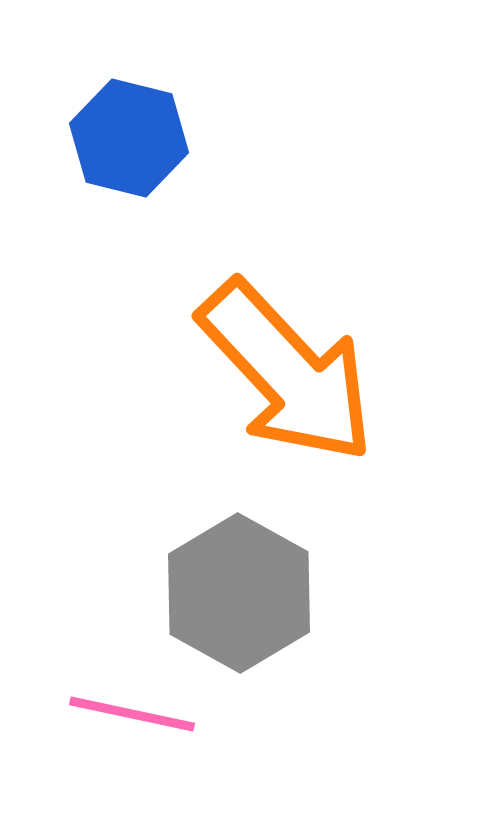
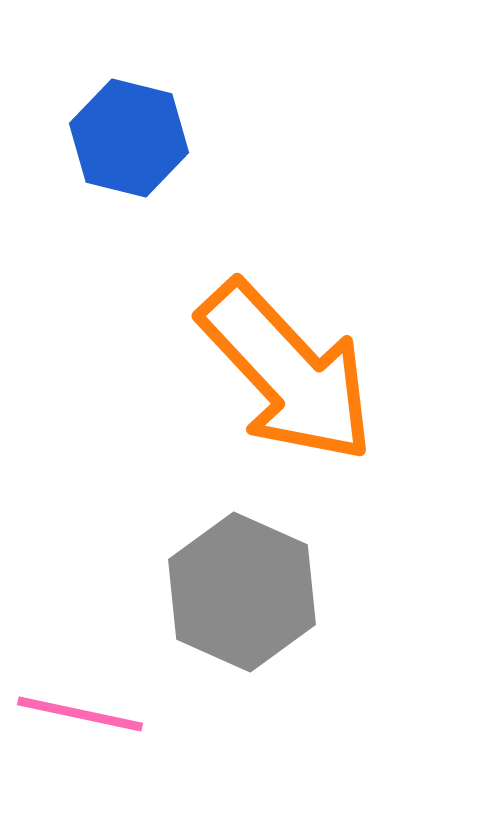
gray hexagon: moved 3 px right, 1 px up; rotated 5 degrees counterclockwise
pink line: moved 52 px left
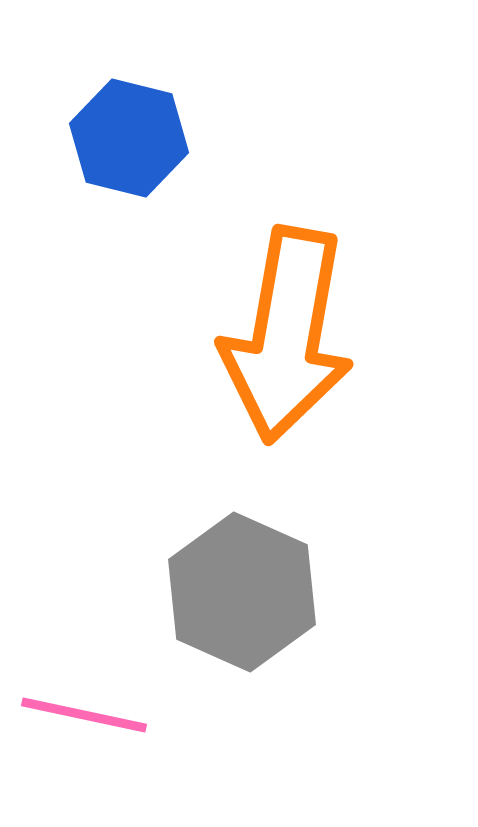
orange arrow: moved 37 px up; rotated 53 degrees clockwise
pink line: moved 4 px right, 1 px down
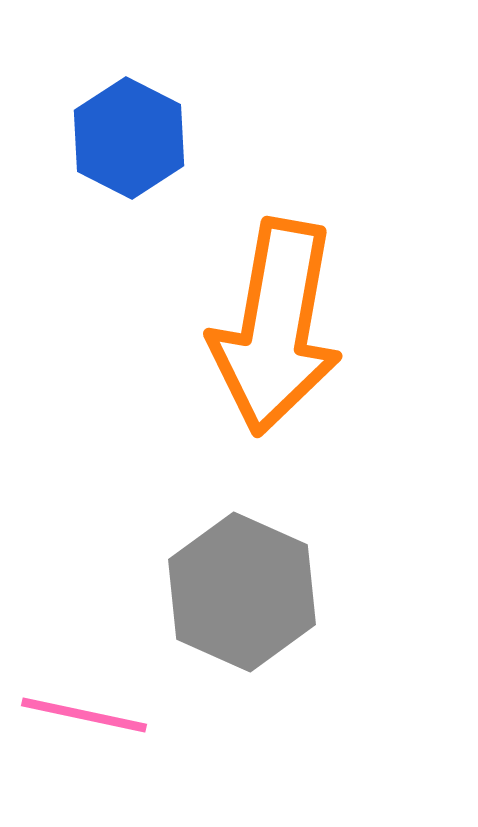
blue hexagon: rotated 13 degrees clockwise
orange arrow: moved 11 px left, 8 px up
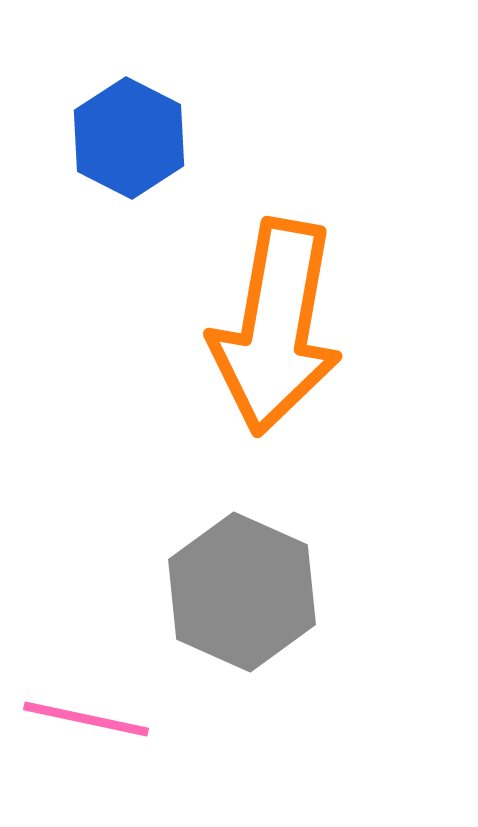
pink line: moved 2 px right, 4 px down
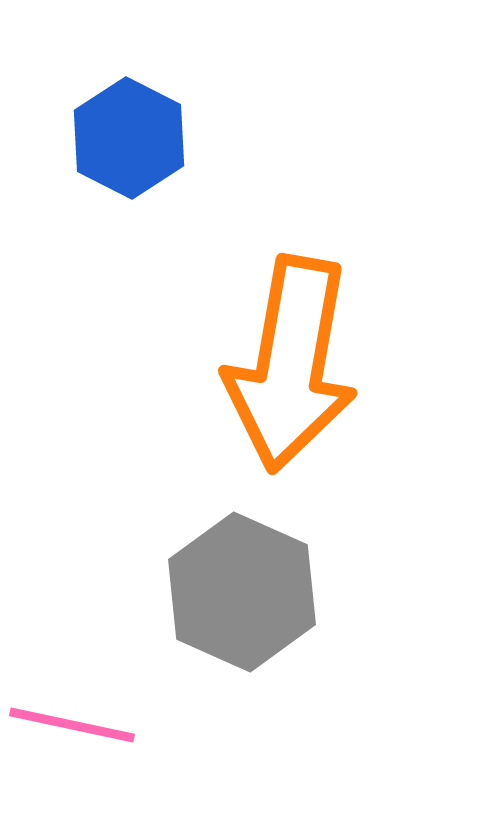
orange arrow: moved 15 px right, 37 px down
pink line: moved 14 px left, 6 px down
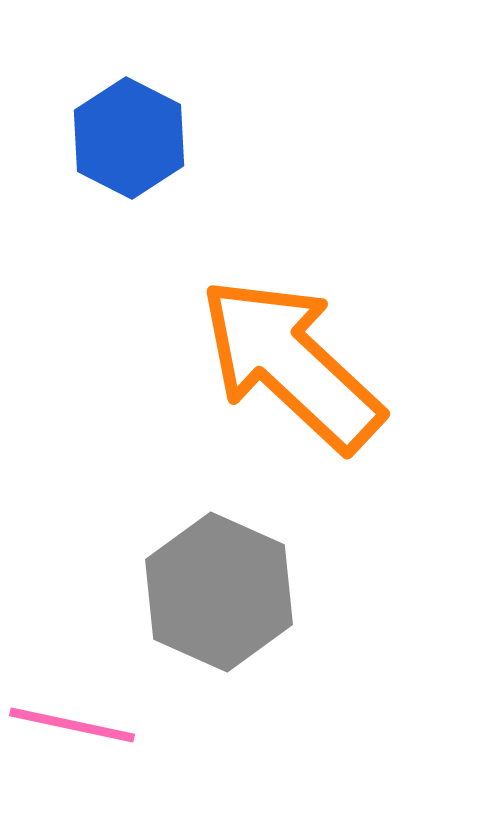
orange arrow: rotated 123 degrees clockwise
gray hexagon: moved 23 px left
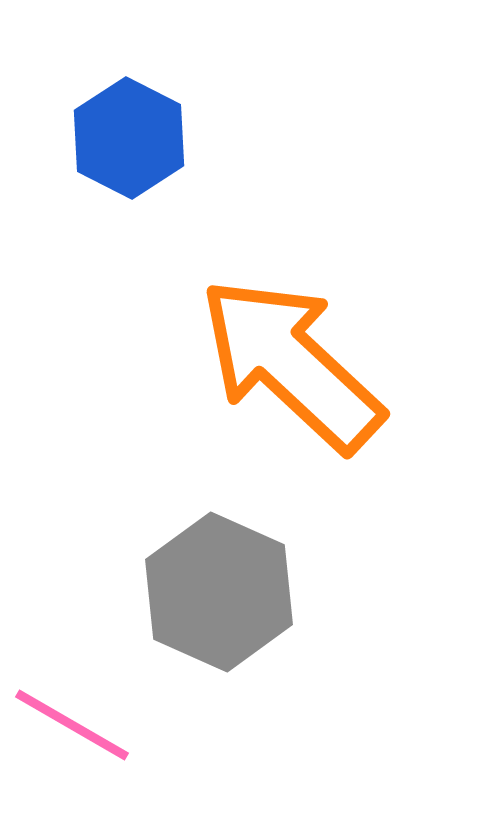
pink line: rotated 18 degrees clockwise
